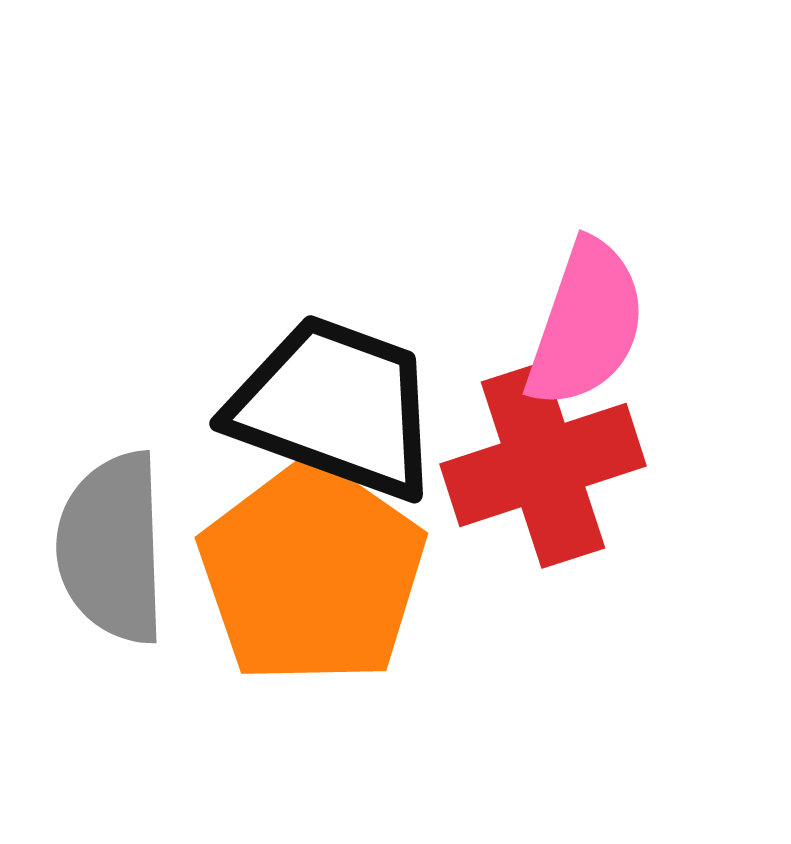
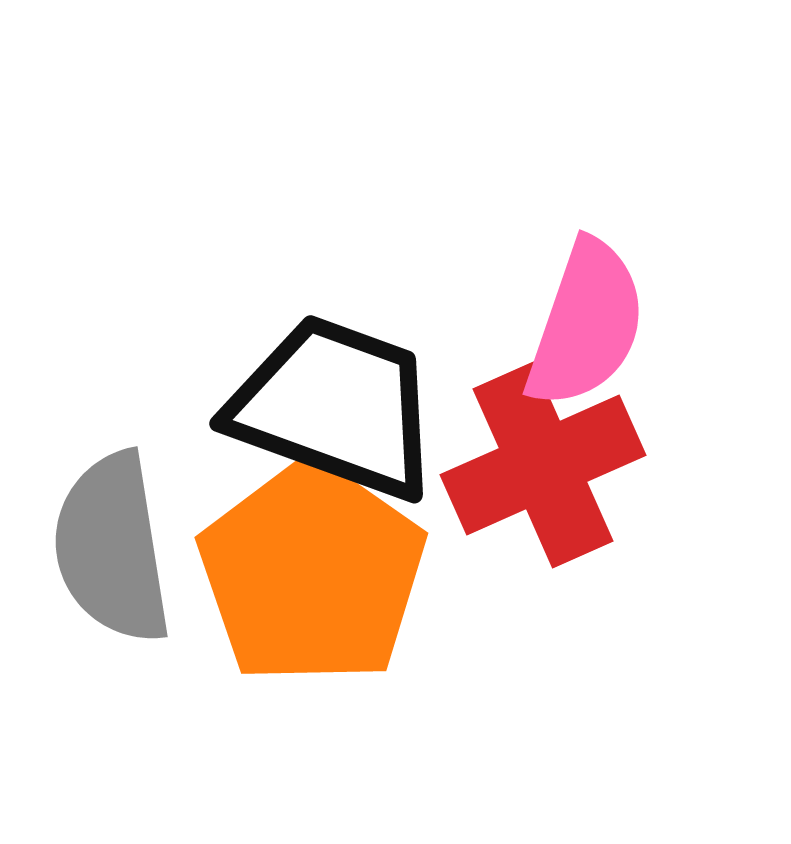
red cross: rotated 6 degrees counterclockwise
gray semicircle: rotated 7 degrees counterclockwise
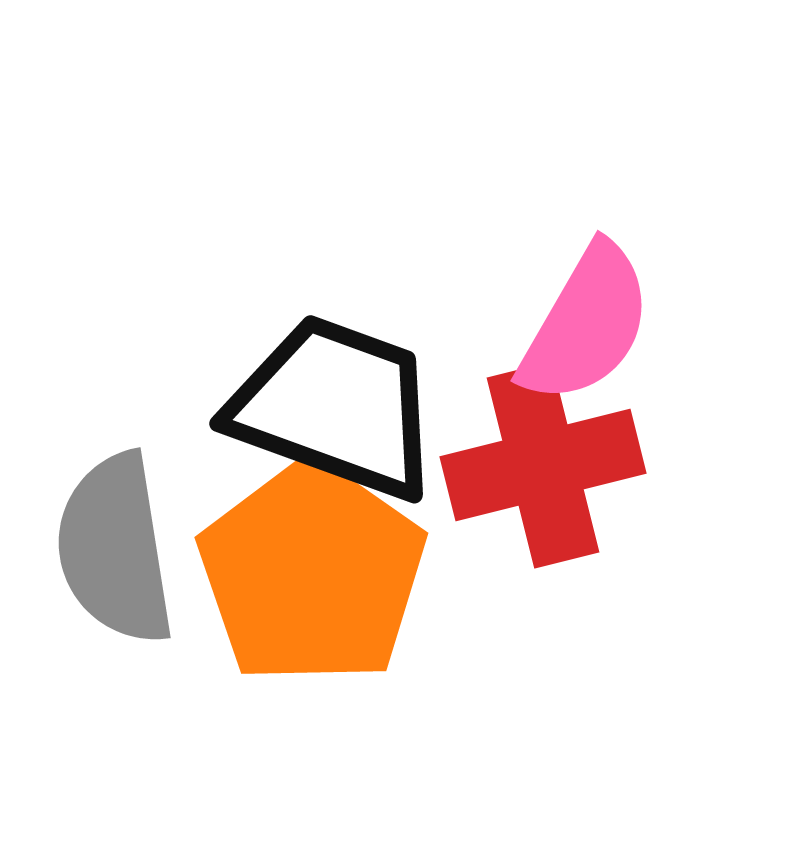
pink semicircle: rotated 11 degrees clockwise
red cross: rotated 10 degrees clockwise
gray semicircle: moved 3 px right, 1 px down
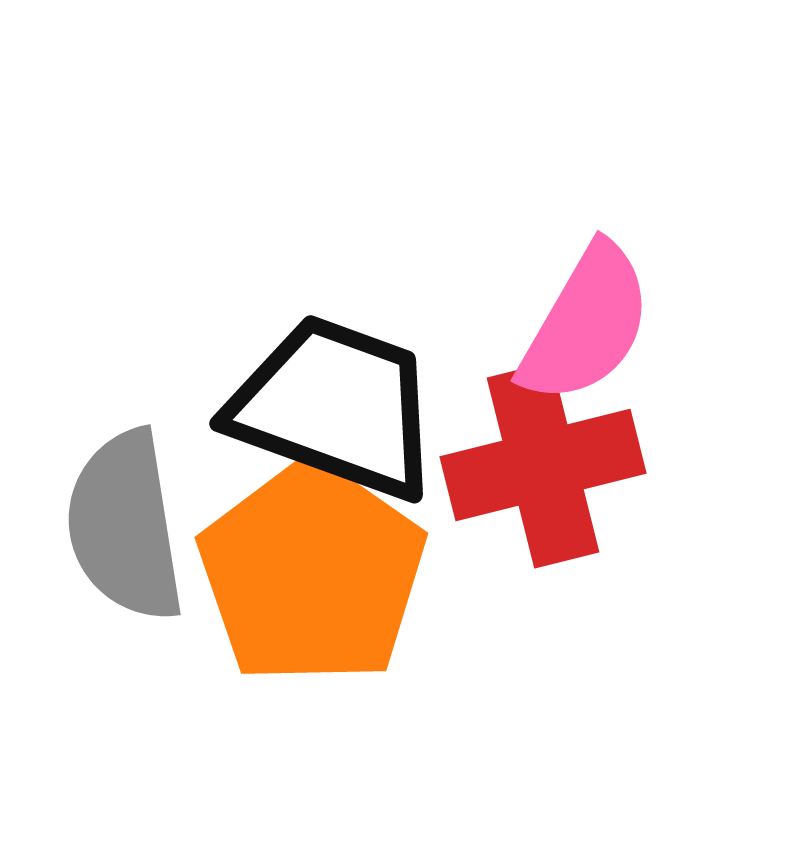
gray semicircle: moved 10 px right, 23 px up
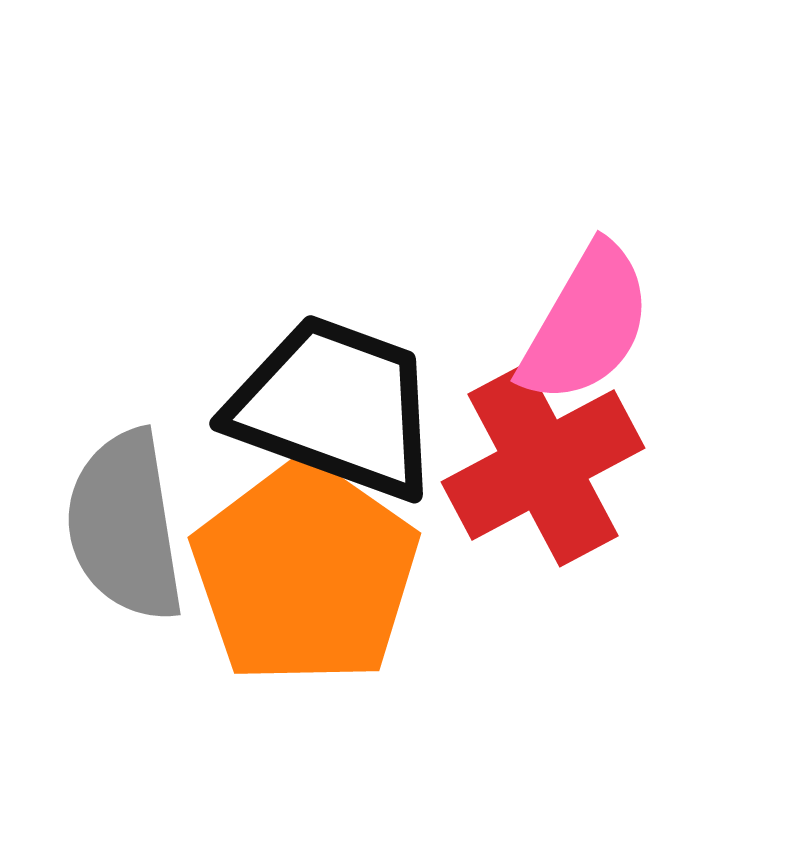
red cross: rotated 14 degrees counterclockwise
orange pentagon: moved 7 px left
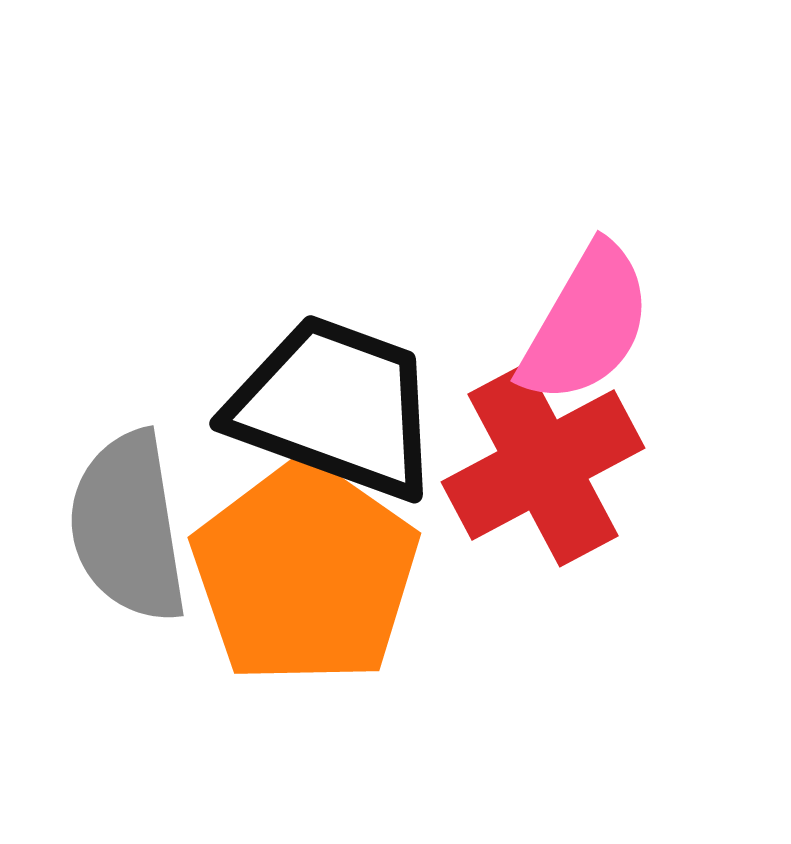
gray semicircle: moved 3 px right, 1 px down
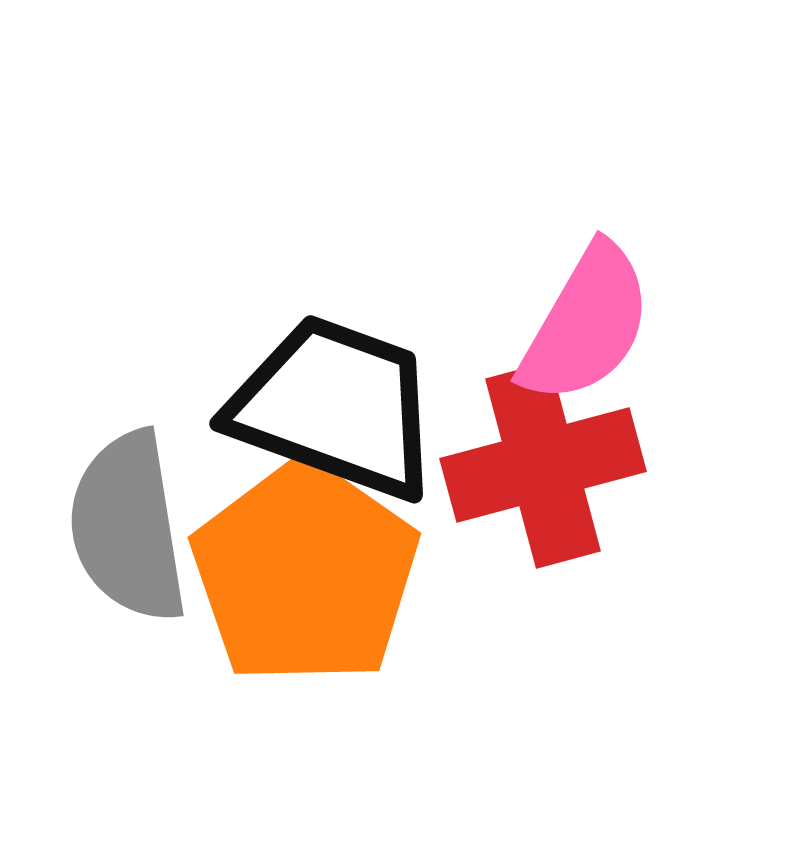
red cross: rotated 13 degrees clockwise
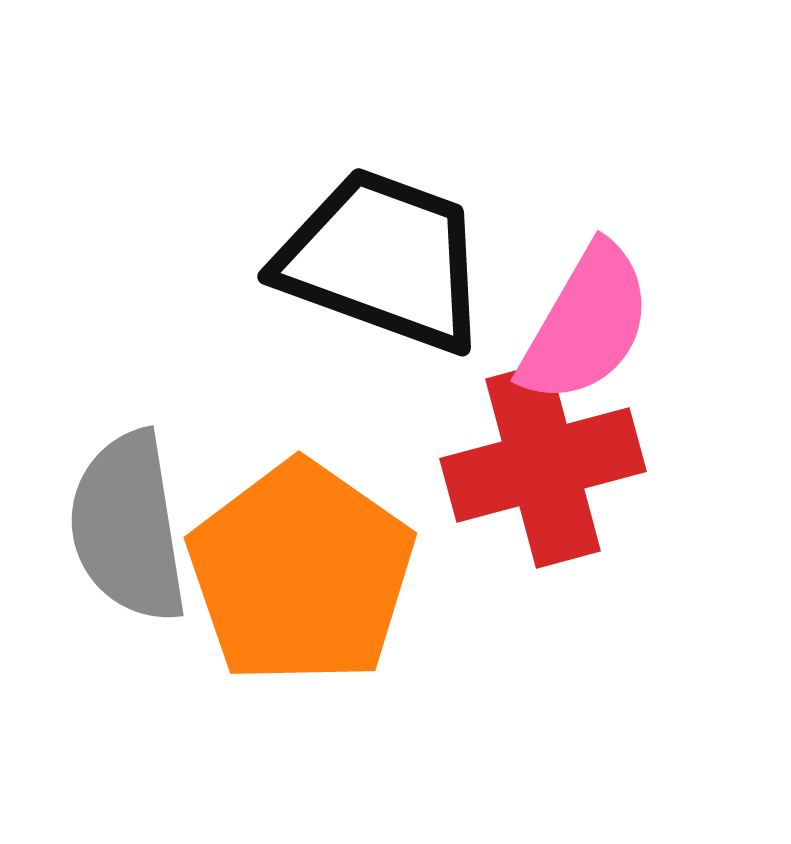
black trapezoid: moved 48 px right, 147 px up
orange pentagon: moved 4 px left
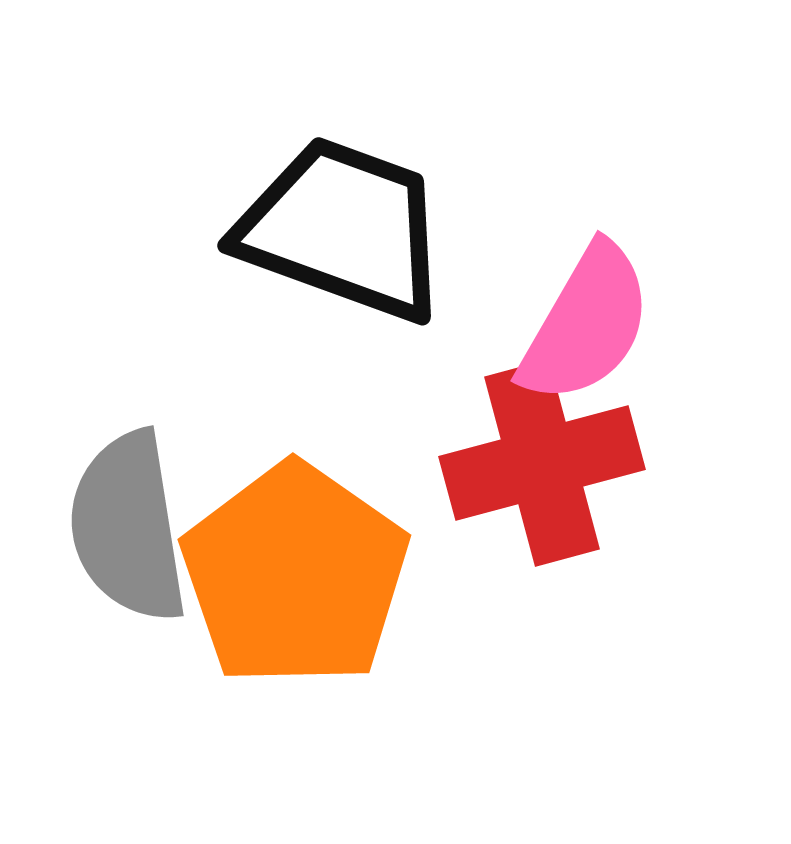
black trapezoid: moved 40 px left, 31 px up
red cross: moved 1 px left, 2 px up
orange pentagon: moved 6 px left, 2 px down
